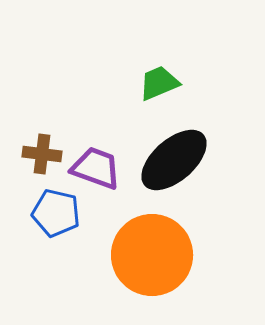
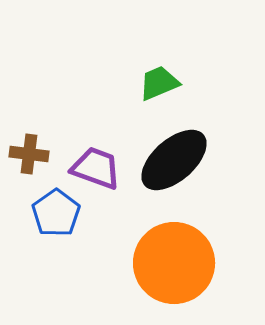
brown cross: moved 13 px left
blue pentagon: rotated 24 degrees clockwise
orange circle: moved 22 px right, 8 px down
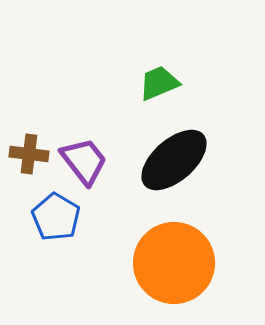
purple trapezoid: moved 12 px left, 7 px up; rotated 32 degrees clockwise
blue pentagon: moved 4 px down; rotated 6 degrees counterclockwise
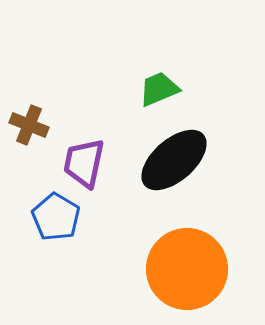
green trapezoid: moved 6 px down
brown cross: moved 29 px up; rotated 15 degrees clockwise
purple trapezoid: moved 2 px down; rotated 130 degrees counterclockwise
orange circle: moved 13 px right, 6 px down
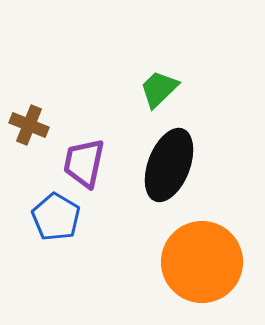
green trapezoid: rotated 21 degrees counterclockwise
black ellipse: moved 5 px left, 5 px down; rotated 28 degrees counterclockwise
orange circle: moved 15 px right, 7 px up
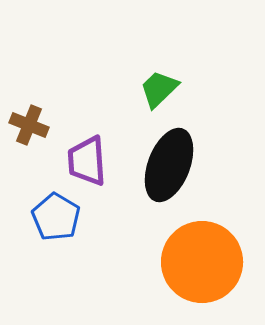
purple trapezoid: moved 3 px right, 2 px up; rotated 16 degrees counterclockwise
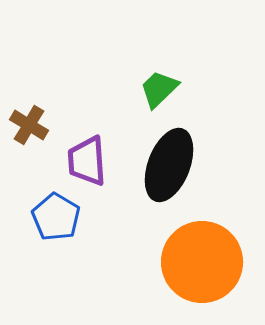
brown cross: rotated 9 degrees clockwise
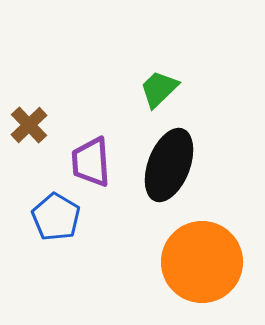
brown cross: rotated 15 degrees clockwise
purple trapezoid: moved 4 px right, 1 px down
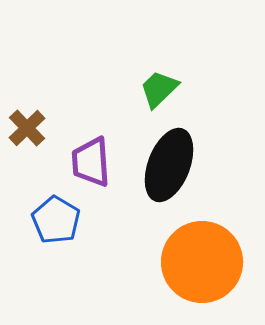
brown cross: moved 2 px left, 3 px down
blue pentagon: moved 3 px down
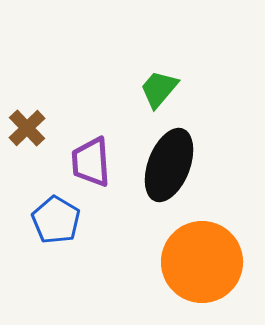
green trapezoid: rotated 6 degrees counterclockwise
